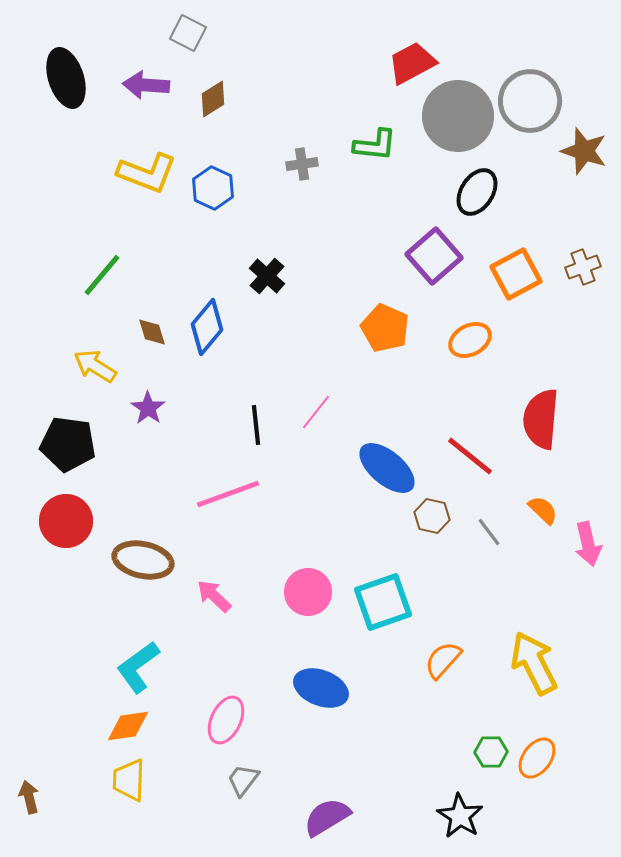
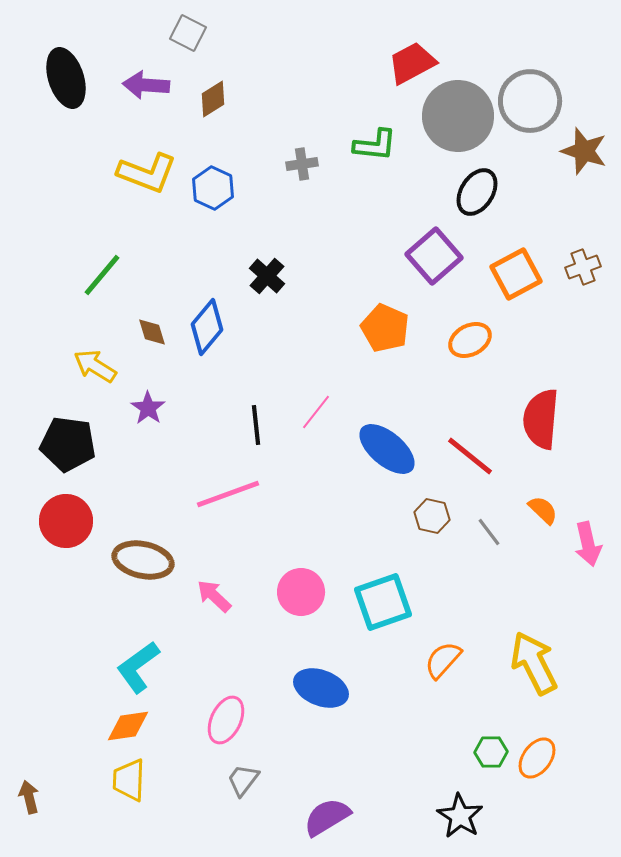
blue ellipse at (387, 468): moved 19 px up
pink circle at (308, 592): moved 7 px left
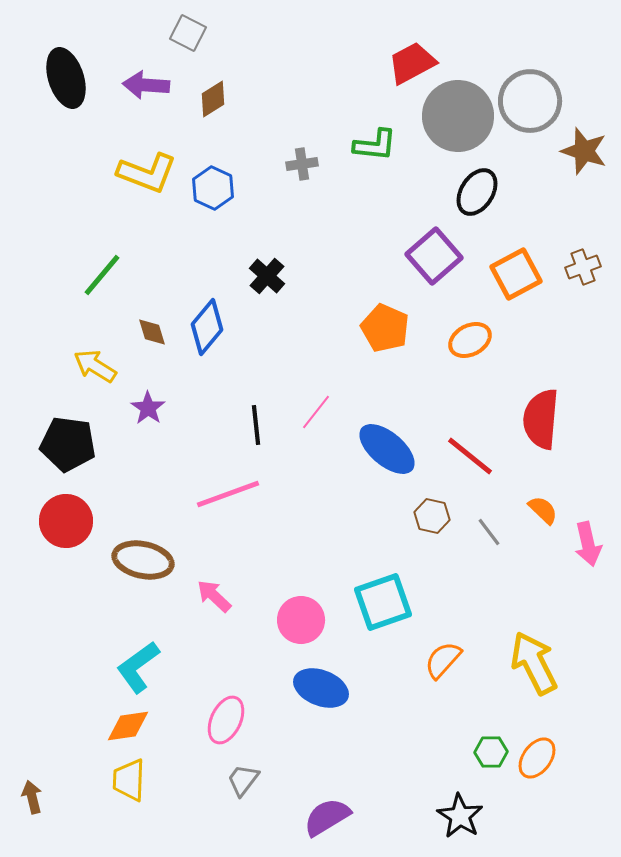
pink circle at (301, 592): moved 28 px down
brown arrow at (29, 797): moved 3 px right
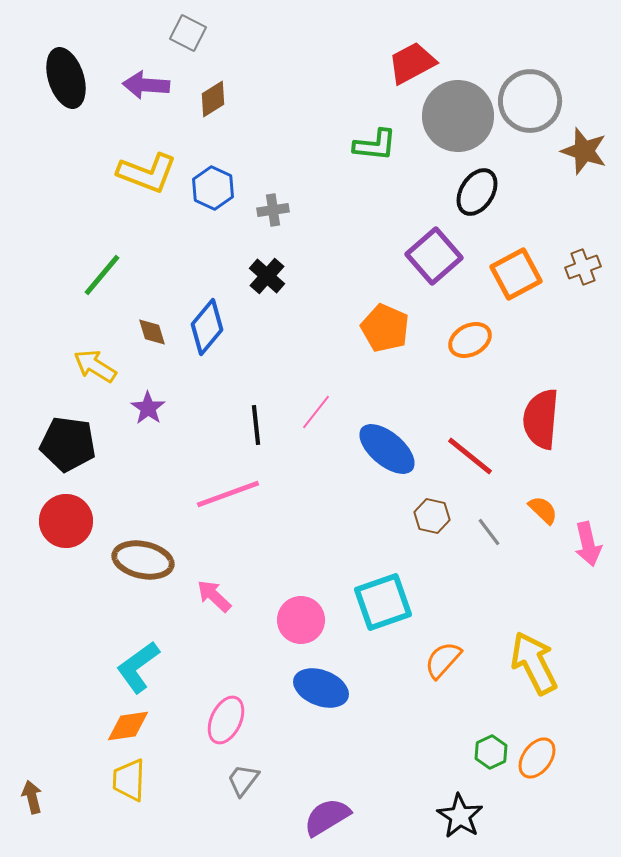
gray cross at (302, 164): moved 29 px left, 46 px down
green hexagon at (491, 752): rotated 24 degrees counterclockwise
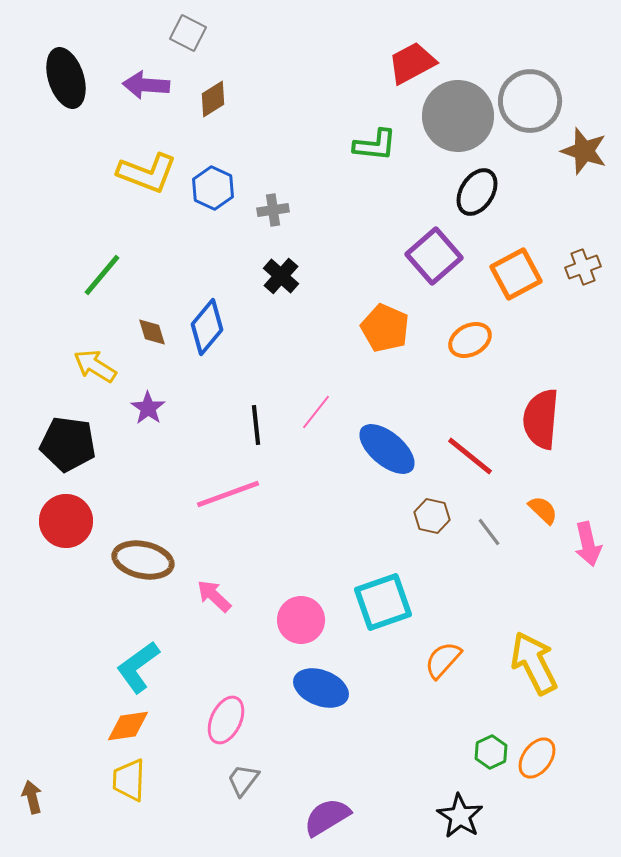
black cross at (267, 276): moved 14 px right
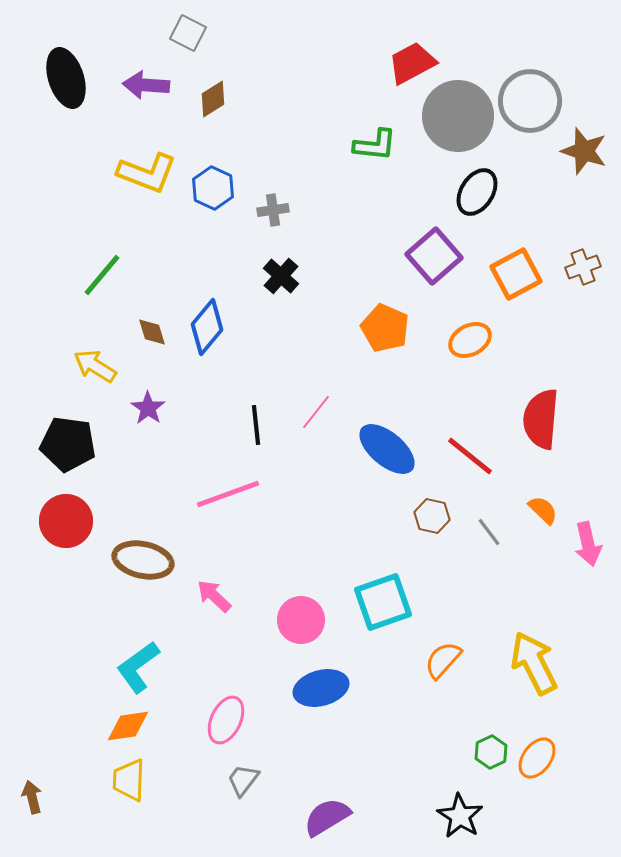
blue ellipse at (321, 688): rotated 36 degrees counterclockwise
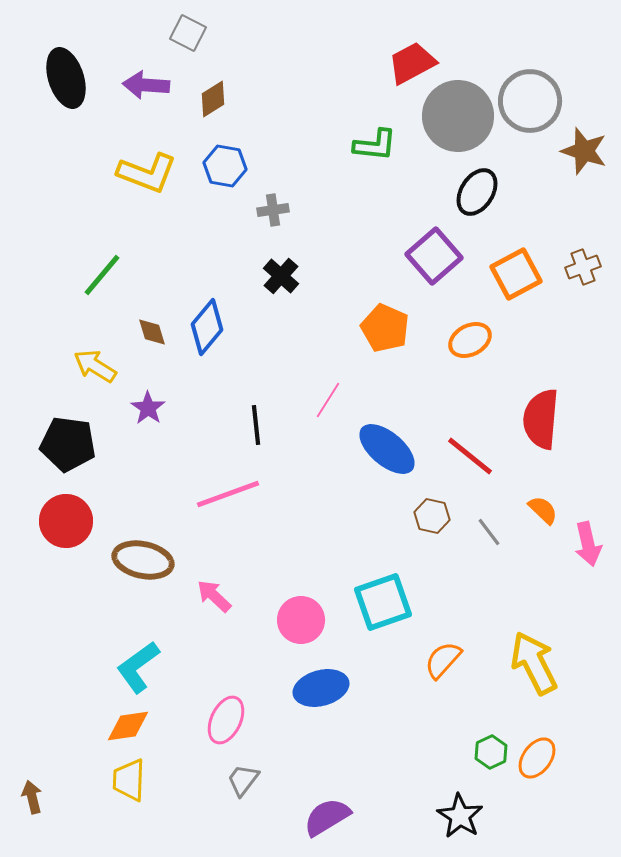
blue hexagon at (213, 188): moved 12 px right, 22 px up; rotated 15 degrees counterclockwise
pink line at (316, 412): moved 12 px right, 12 px up; rotated 6 degrees counterclockwise
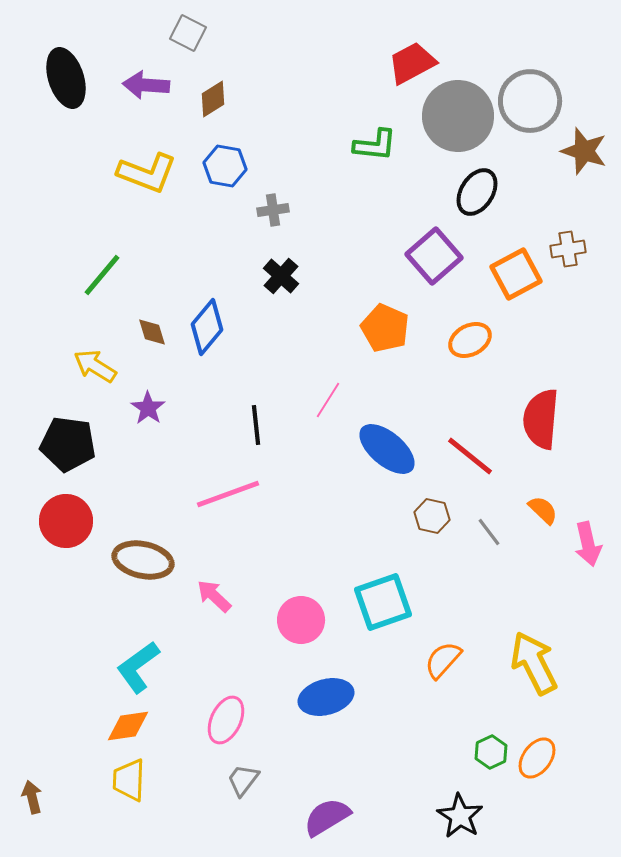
brown cross at (583, 267): moved 15 px left, 18 px up; rotated 12 degrees clockwise
blue ellipse at (321, 688): moved 5 px right, 9 px down
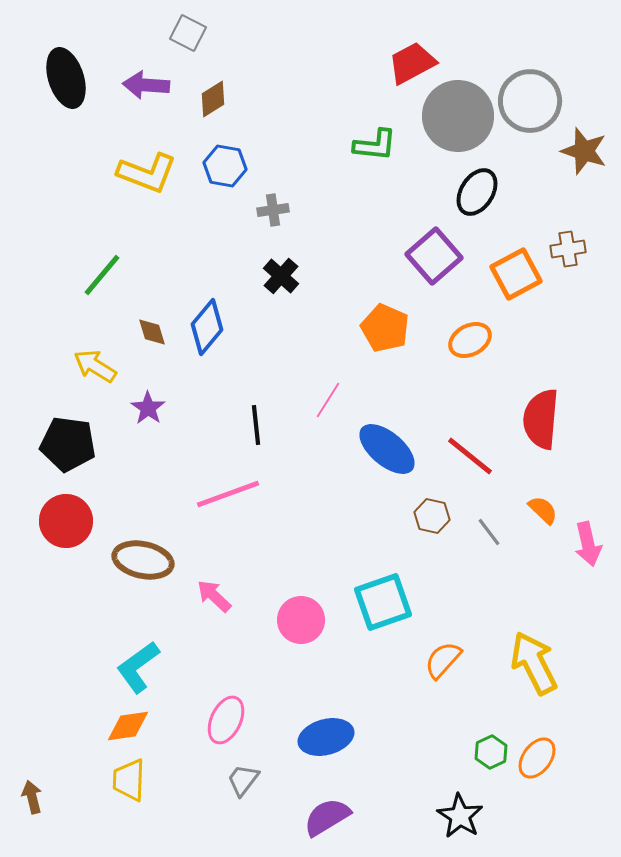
blue ellipse at (326, 697): moved 40 px down
